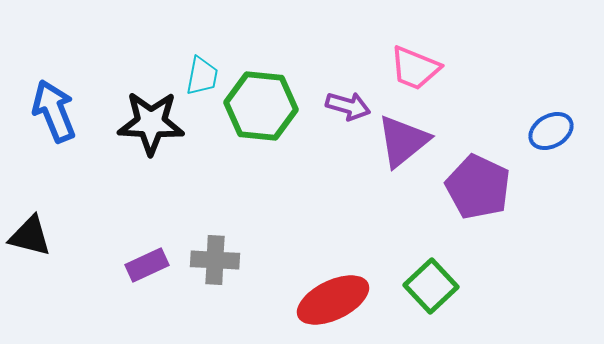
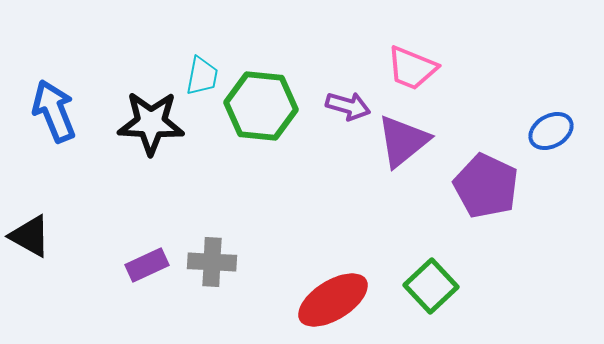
pink trapezoid: moved 3 px left
purple pentagon: moved 8 px right, 1 px up
black triangle: rotated 15 degrees clockwise
gray cross: moved 3 px left, 2 px down
red ellipse: rotated 6 degrees counterclockwise
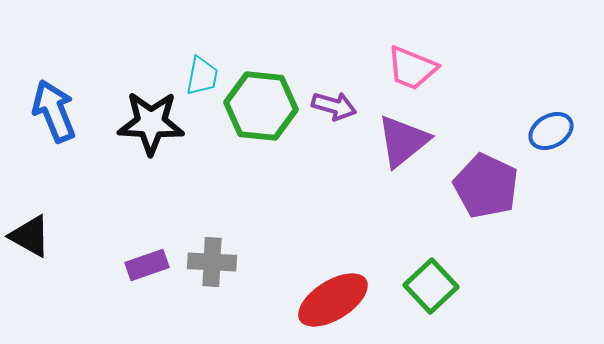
purple arrow: moved 14 px left
purple rectangle: rotated 6 degrees clockwise
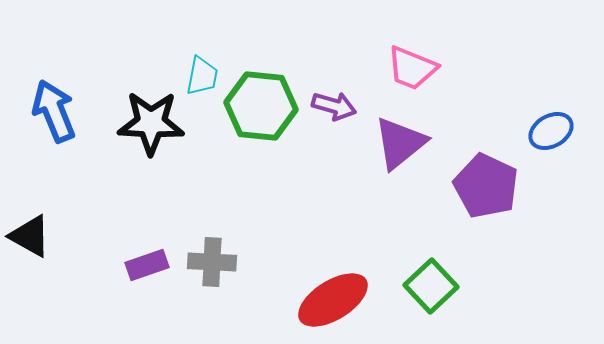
purple triangle: moved 3 px left, 2 px down
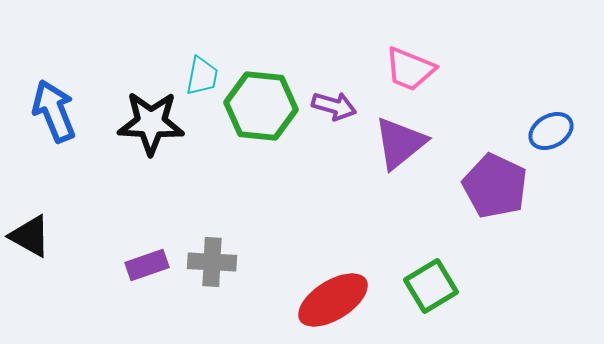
pink trapezoid: moved 2 px left, 1 px down
purple pentagon: moved 9 px right
green square: rotated 12 degrees clockwise
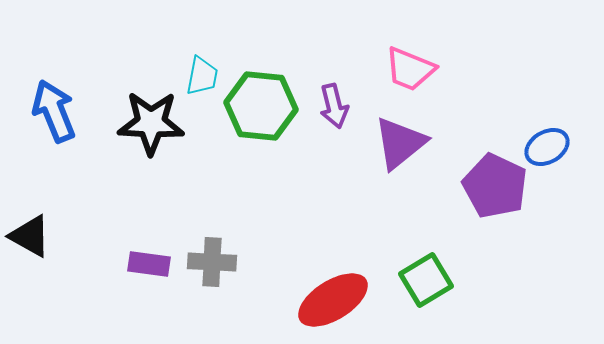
purple arrow: rotated 60 degrees clockwise
blue ellipse: moved 4 px left, 16 px down
purple rectangle: moved 2 px right, 1 px up; rotated 27 degrees clockwise
green square: moved 5 px left, 6 px up
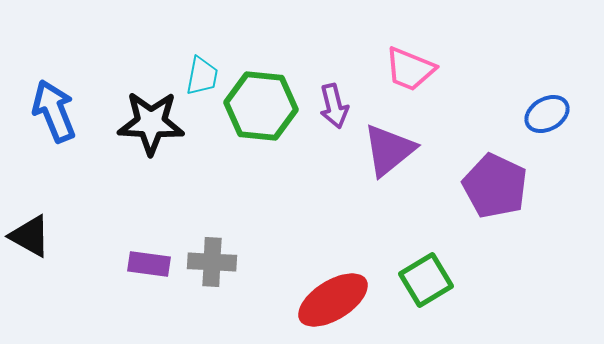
purple triangle: moved 11 px left, 7 px down
blue ellipse: moved 33 px up
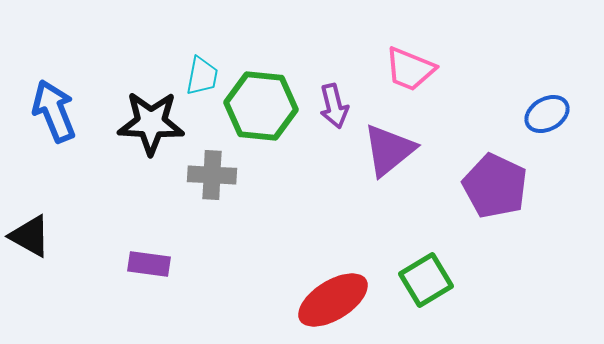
gray cross: moved 87 px up
